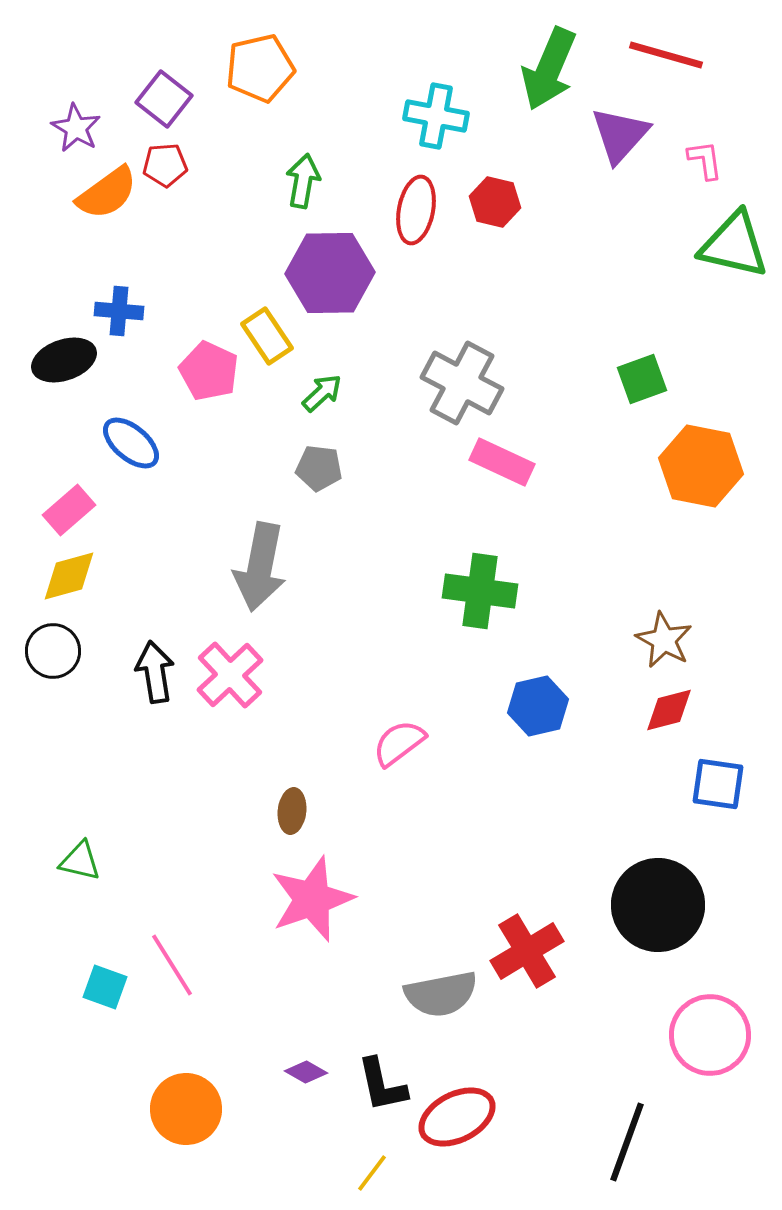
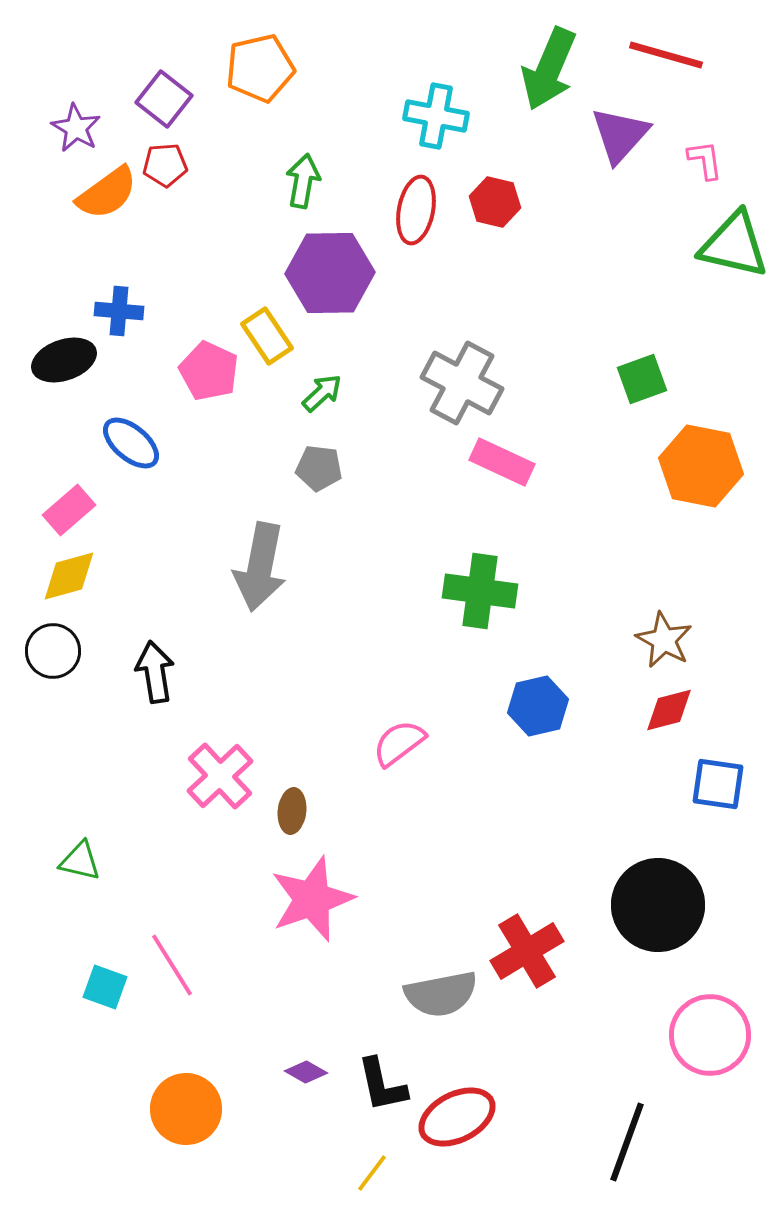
pink cross at (230, 675): moved 10 px left, 101 px down
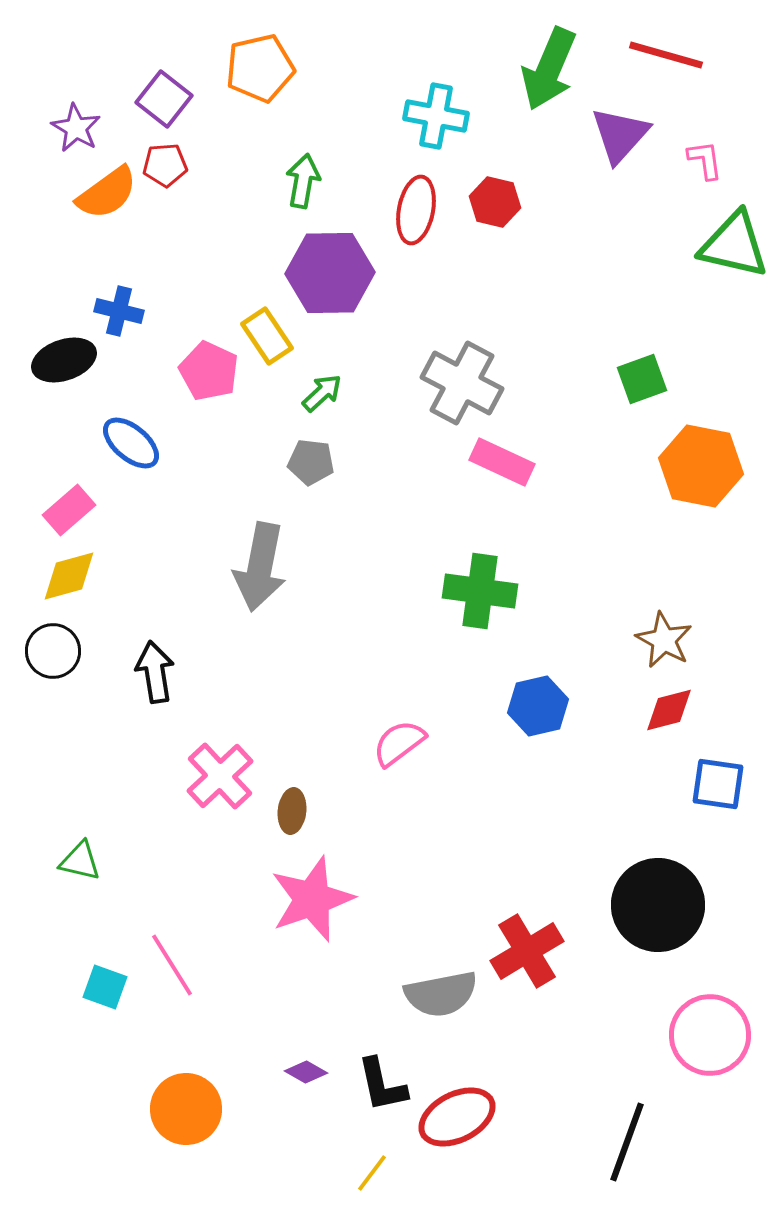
blue cross at (119, 311): rotated 9 degrees clockwise
gray pentagon at (319, 468): moved 8 px left, 6 px up
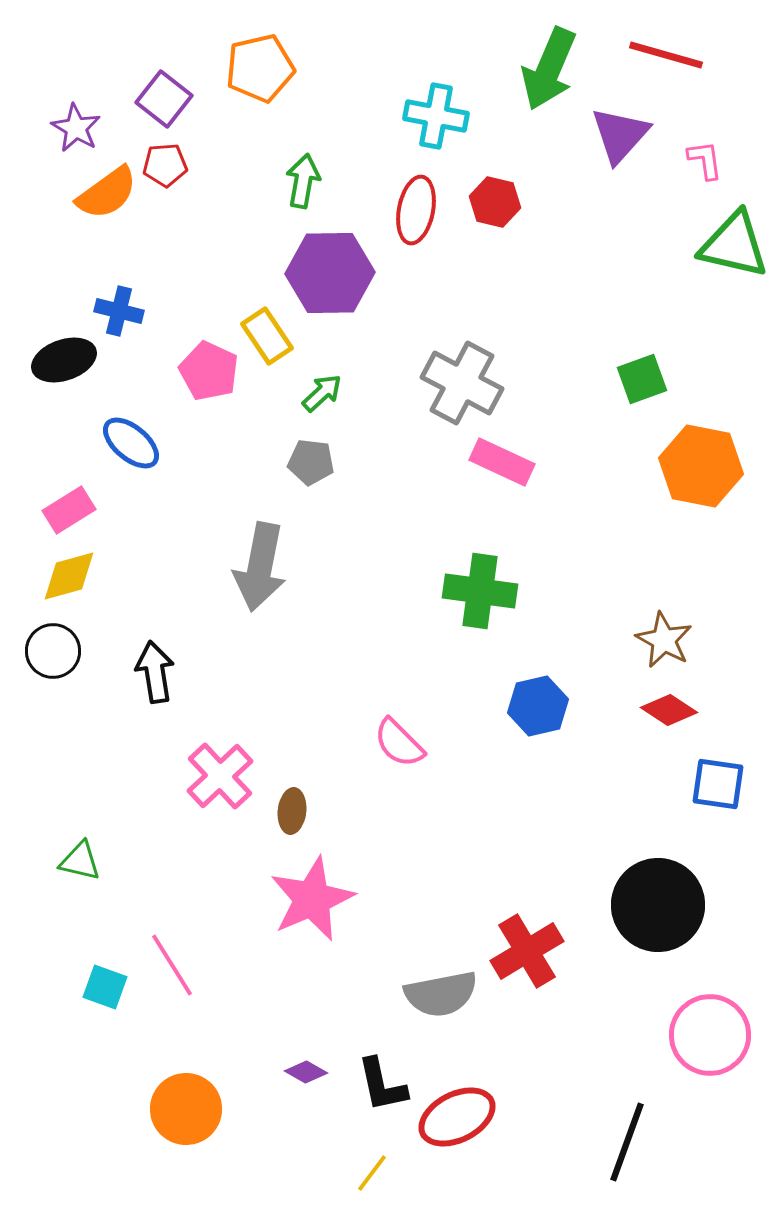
pink rectangle at (69, 510): rotated 9 degrees clockwise
red diamond at (669, 710): rotated 48 degrees clockwise
pink semicircle at (399, 743): rotated 98 degrees counterclockwise
pink star at (312, 899): rotated 4 degrees counterclockwise
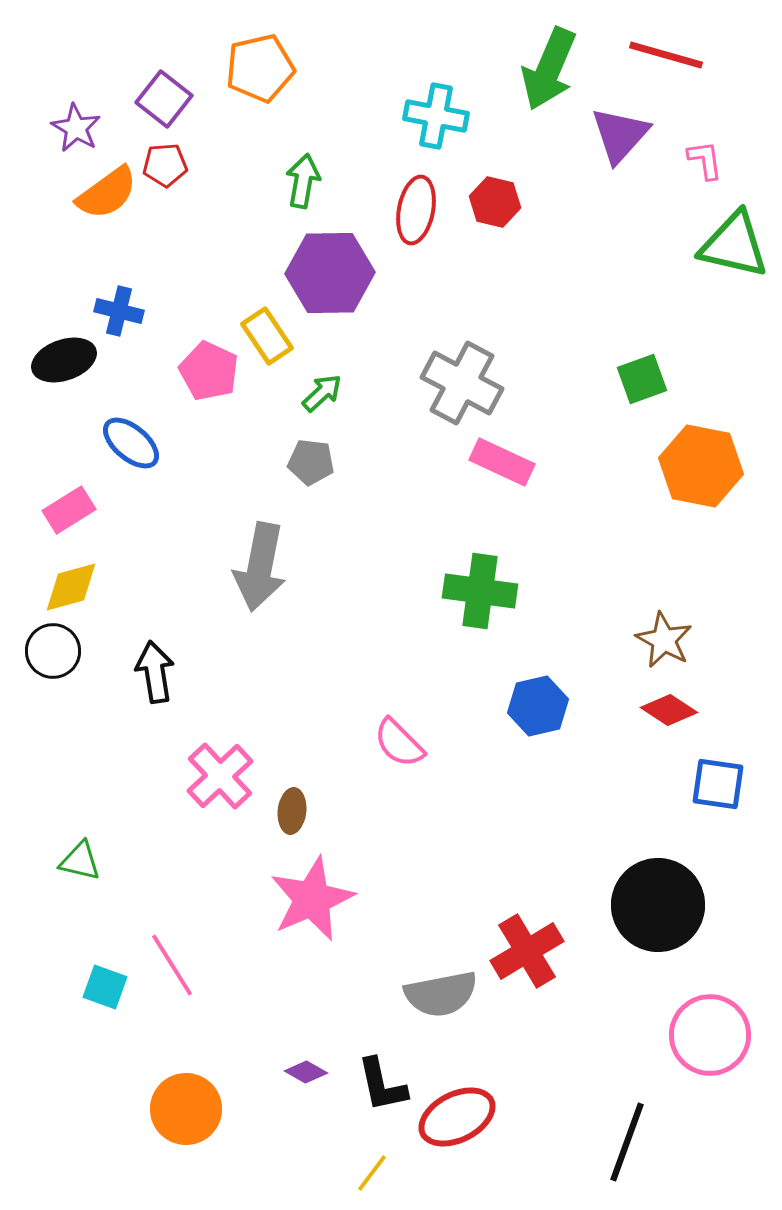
yellow diamond at (69, 576): moved 2 px right, 11 px down
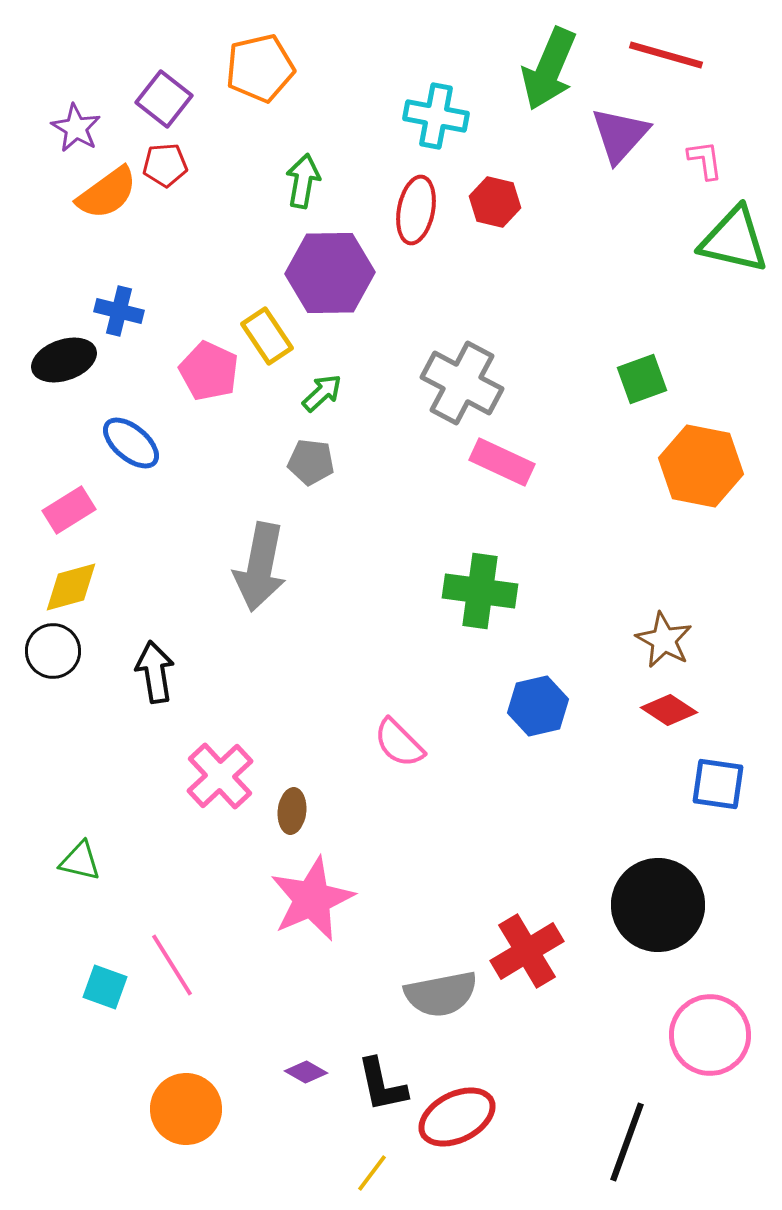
green triangle at (734, 245): moved 5 px up
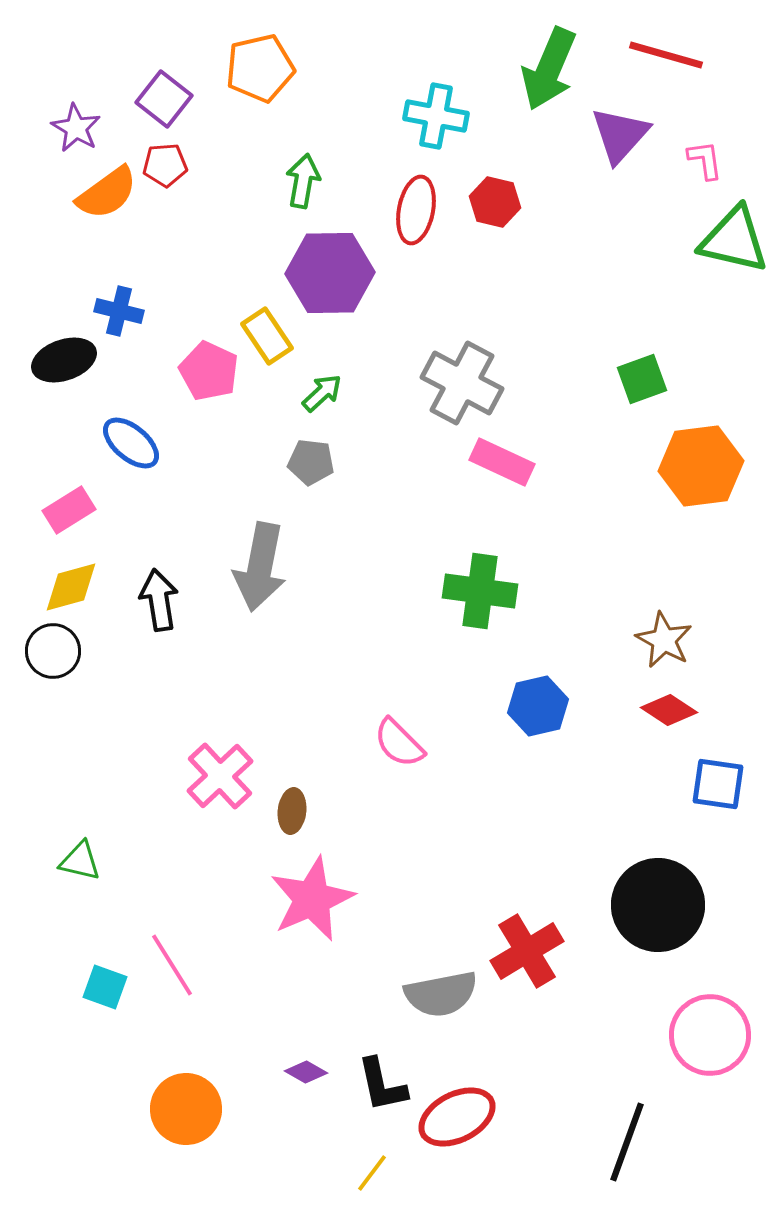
orange hexagon at (701, 466): rotated 18 degrees counterclockwise
black arrow at (155, 672): moved 4 px right, 72 px up
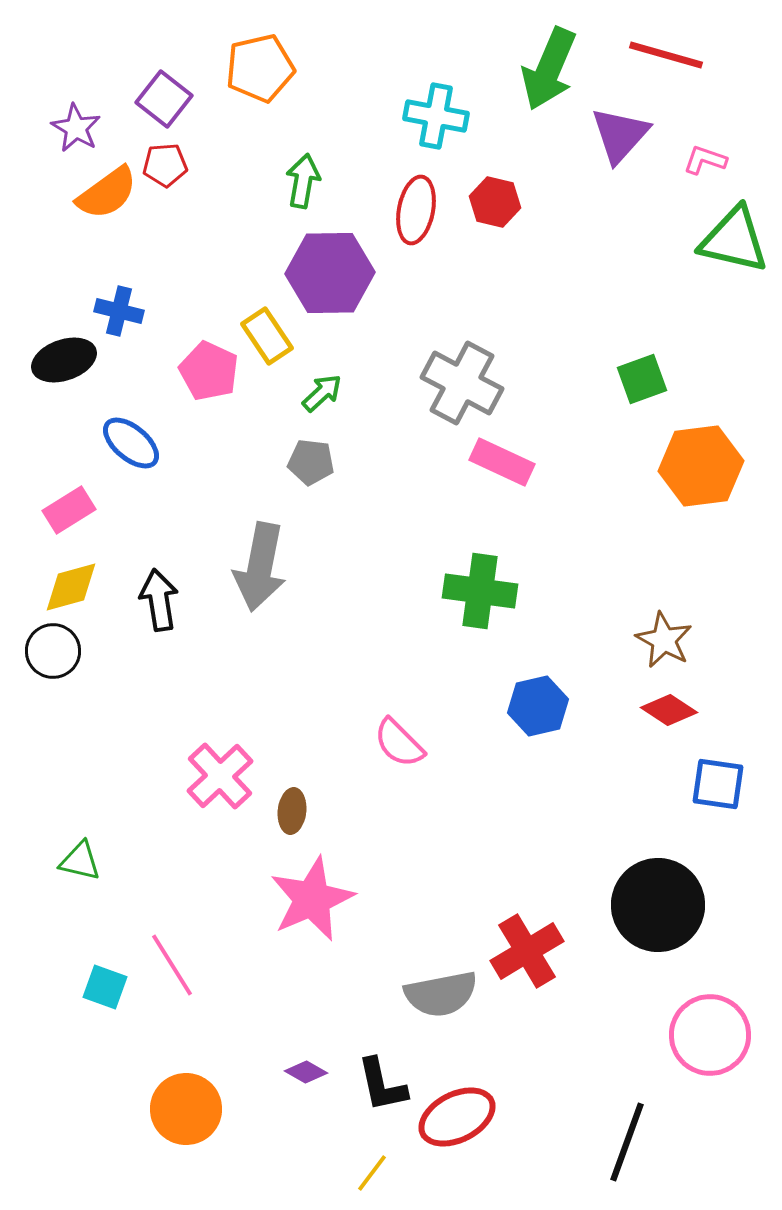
pink L-shape at (705, 160): rotated 63 degrees counterclockwise
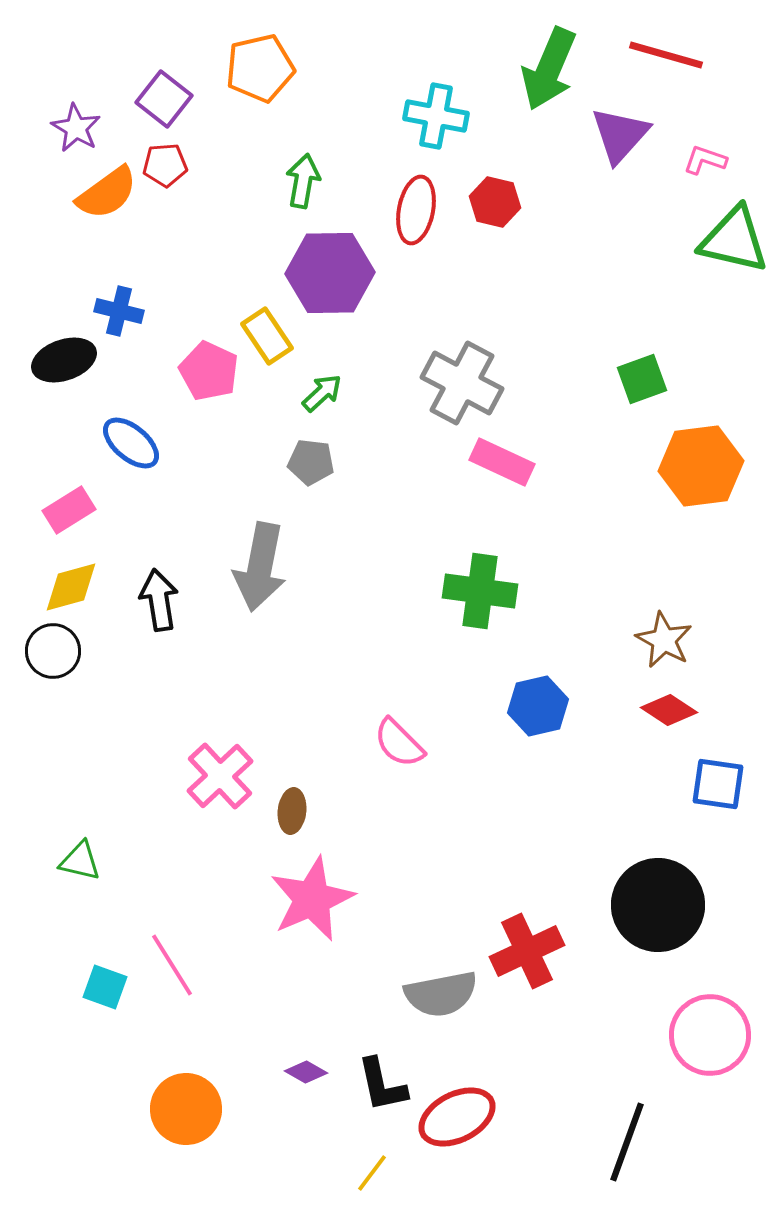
red cross at (527, 951): rotated 6 degrees clockwise
